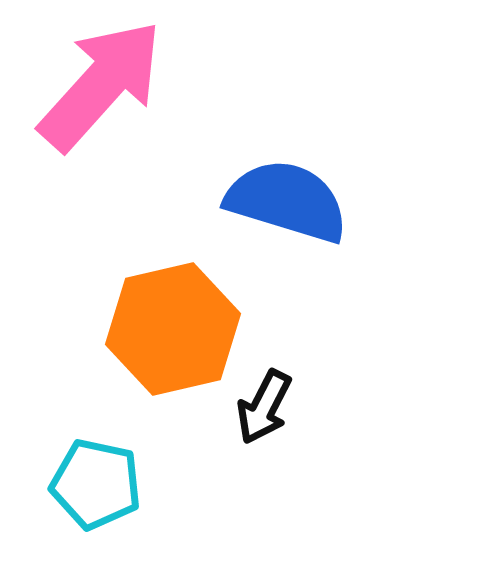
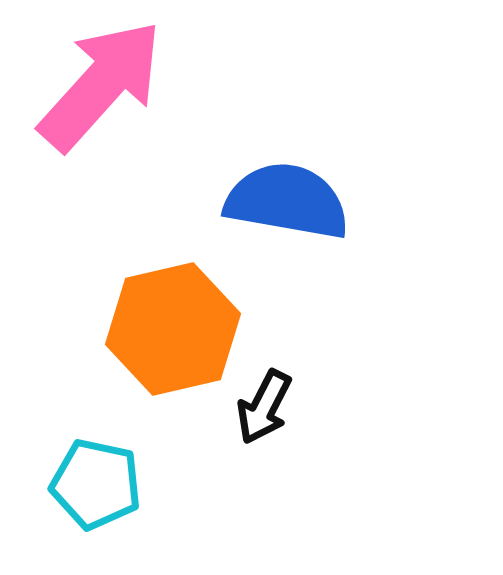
blue semicircle: rotated 7 degrees counterclockwise
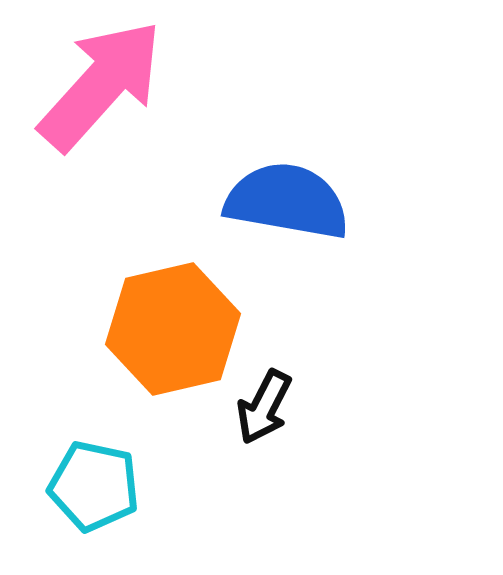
cyan pentagon: moved 2 px left, 2 px down
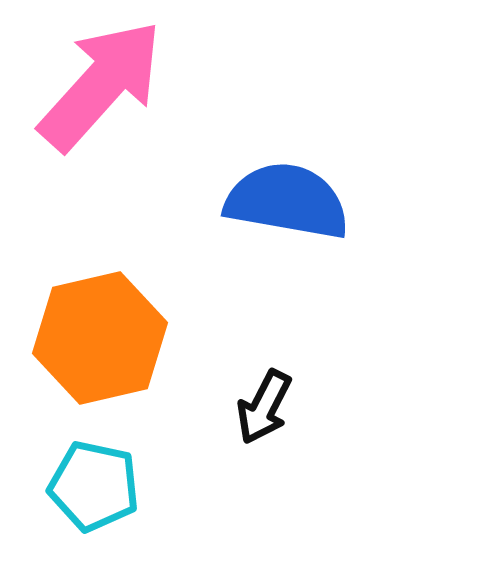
orange hexagon: moved 73 px left, 9 px down
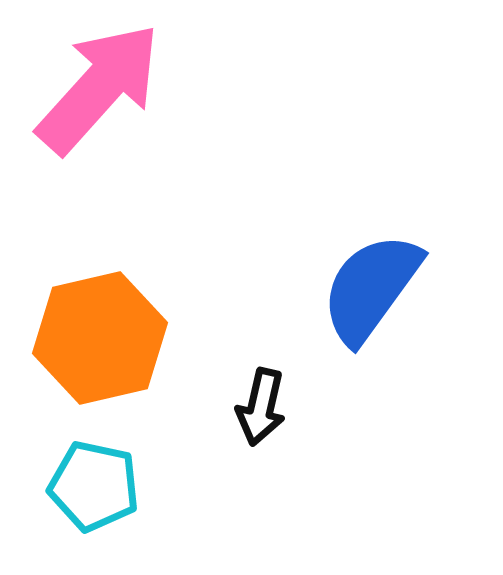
pink arrow: moved 2 px left, 3 px down
blue semicircle: moved 84 px right, 87 px down; rotated 64 degrees counterclockwise
black arrow: moved 3 px left; rotated 14 degrees counterclockwise
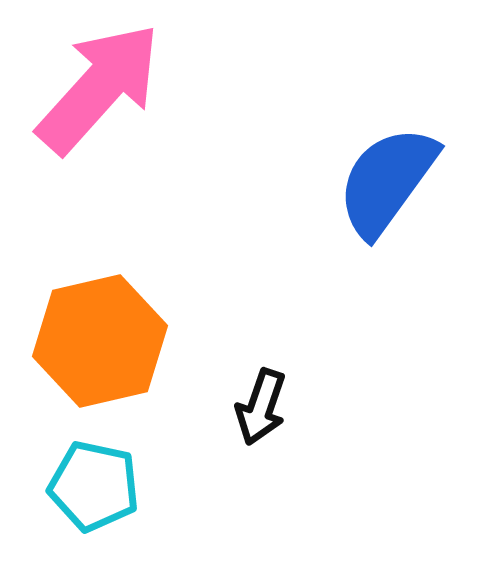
blue semicircle: moved 16 px right, 107 px up
orange hexagon: moved 3 px down
black arrow: rotated 6 degrees clockwise
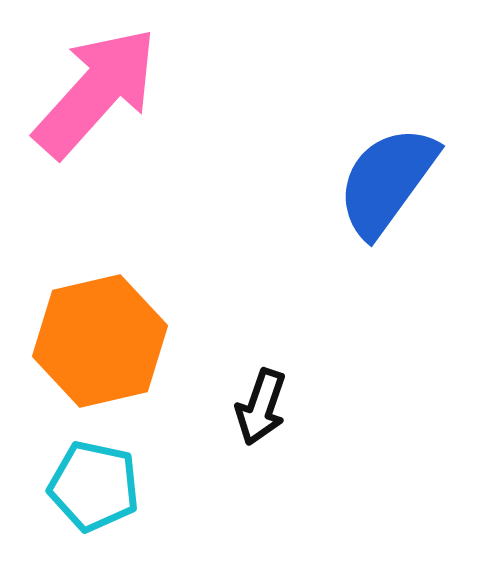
pink arrow: moved 3 px left, 4 px down
